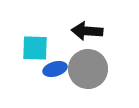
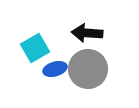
black arrow: moved 2 px down
cyan square: rotated 32 degrees counterclockwise
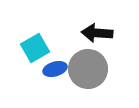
black arrow: moved 10 px right
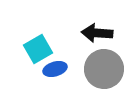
cyan square: moved 3 px right, 1 px down
gray circle: moved 16 px right
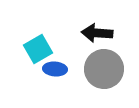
blue ellipse: rotated 20 degrees clockwise
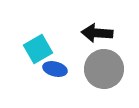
blue ellipse: rotated 10 degrees clockwise
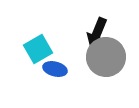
black arrow: rotated 72 degrees counterclockwise
gray circle: moved 2 px right, 12 px up
